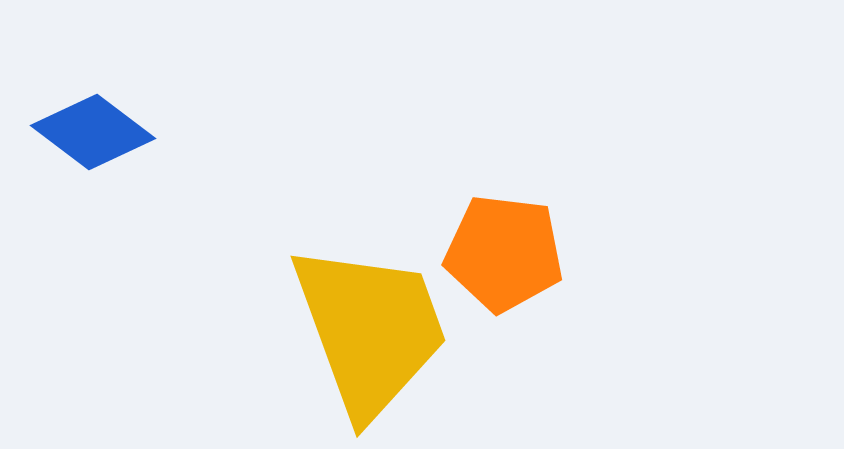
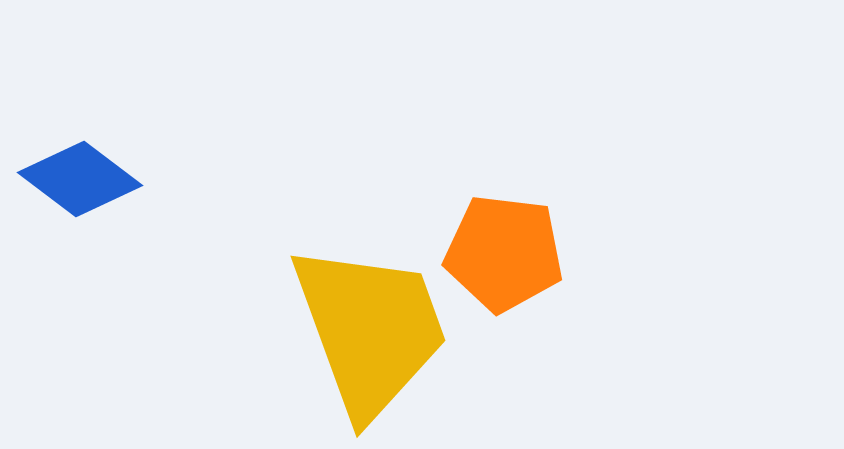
blue diamond: moved 13 px left, 47 px down
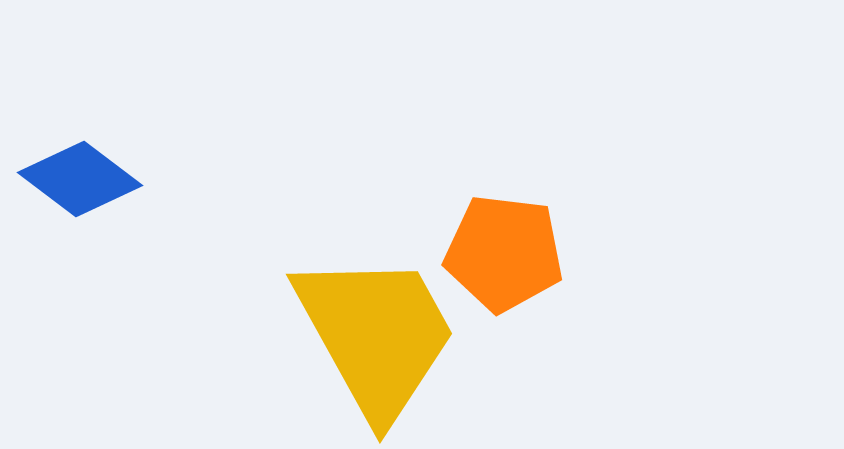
yellow trapezoid: moved 6 px right, 5 px down; rotated 9 degrees counterclockwise
